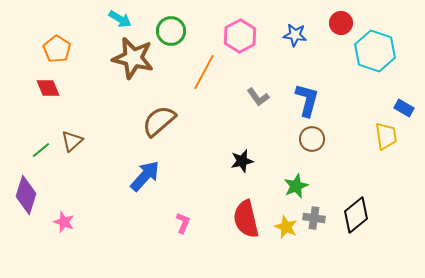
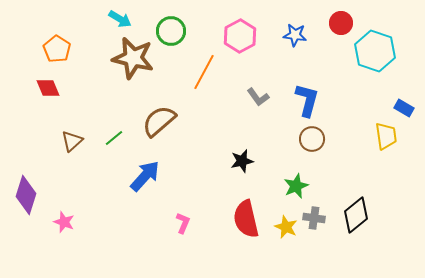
green line: moved 73 px right, 12 px up
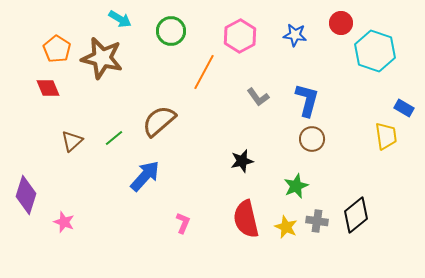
brown star: moved 31 px left
gray cross: moved 3 px right, 3 px down
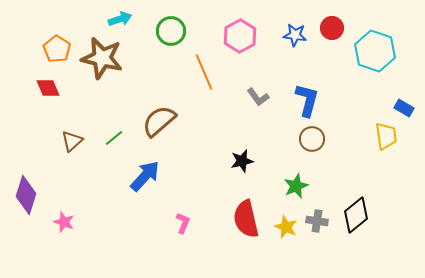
cyan arrow: rotated 50 degrees counterclockwise
red circle: moved 9 px left, 5 px down
orange line: rotated 51 degrees counterclockwise
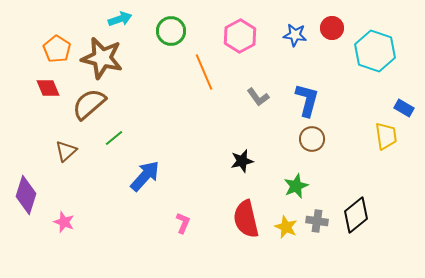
brown semicircle: moved 70 px left, 17 px up
brown triangle: moved 6 px left, 10 px down
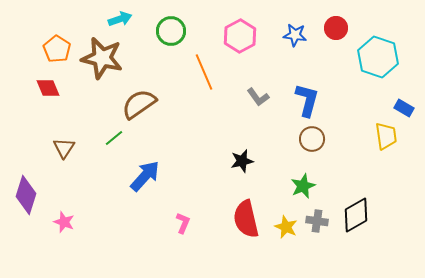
red circle: moved 4 px right
cyan hexagon: moved 3 px right, 6 px down
brown semicircle: moved 50 px right; rotated 6 degrees clockwise
brown triangle: moved 2 px left, 3 px up; rotated 15 degrees counterclockwise
green star: moved 7 px right
black diamond: rotated 9 degrees clockwise
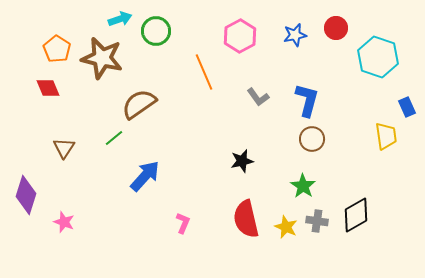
green circle: moved 15 px left
blue star: rotated 20 degrees counterclockwise
blue rectangle: moved 3 px right, 1 px up; rotated 36 degrees clockwise
green star: rotated 15 degrees counterclockwise
